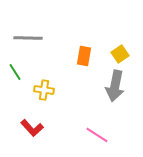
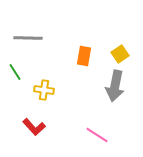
red L-shape: moved 2 px right, 1 px up
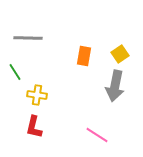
yellow cross: moved 7 px left, 5 px down
red L-shape: rotated 55 degrees clockwise
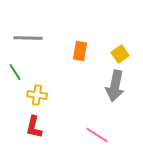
orange rectangle: moved 4 px left, 5 px up
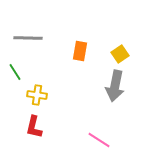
pink line: moved 2 px right, 5 px down
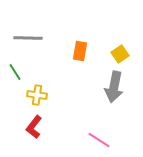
gray arrow: moved 1 px left, 1 px down
red L-shape: rotated 25 degrees clockwise
